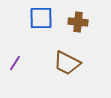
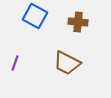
blue square: moved 6 px left, 2 px up; rotated 30 degrees clockwise
purple line: rotated 14 degrees counterclockwise
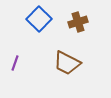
blue square: moved 4 px right, 3 px down; rotated 15 degrees clockwise
brown cross: rotated 24 degrees counterclockwise
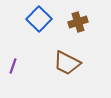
purple line: moved 2 px left, 3 px down
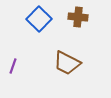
brown cross: moved 5 px up; rotated 24 degrees clockwise
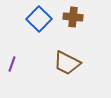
brown cross: moved 5 px left
purple line: moved 1 px left, 2 px up
